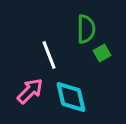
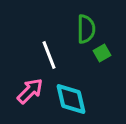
cyan diamond: moved 2 px down
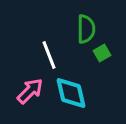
cyan diamond: moved 6 px up
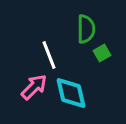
pink arrow: moved 4 px right, 4 px up
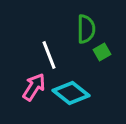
green square: moved 1 px up
pink arrow: rotated 12 degrees counterclockwise
cyan diamond: rotated 39 degrees counterclockwise
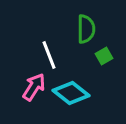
green square: moved 2 px right, 4 px down
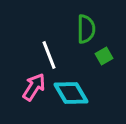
cyan diamond: rotated 21 degrees clockwise
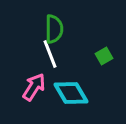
green semicircle: moved 32 px left
white line: moved 1 px right, 1 px up
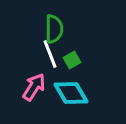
green square: moved 32 px left, 4 px down
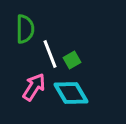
green semicircle: moved 29 px left
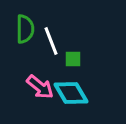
white line: moved 1 px right, 13 px up
green square: moved 1 px right, 1 px up; rotated 30 degrees clockwise
pink arrow: moved 6 px right; rotated 96 degrees clockwise
